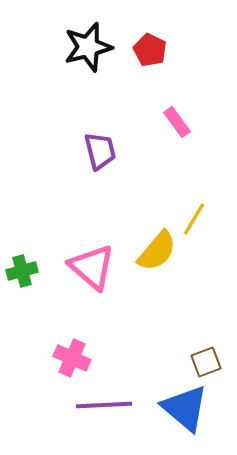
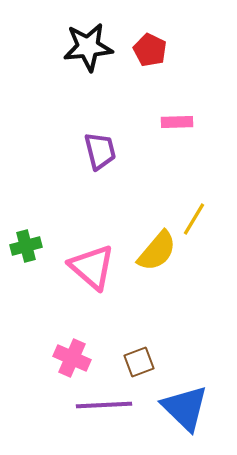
black star: rotated 9 degrees clockwise
pink rectangle: rotated 56 degrees counterclockwise
green cross: moved 4 px right, 25 px up
brown square: moved 67 px left
blue triangle: rotated 4 degrees clockwise
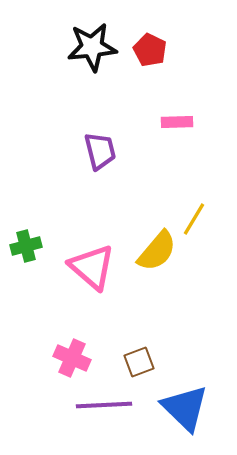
black star: moved 4 px right
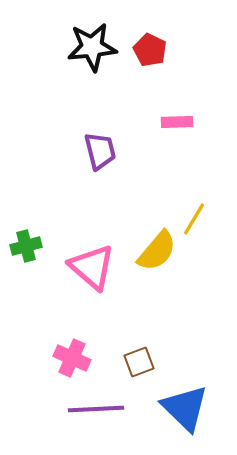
purple line: moved 8 px left, 4 px down
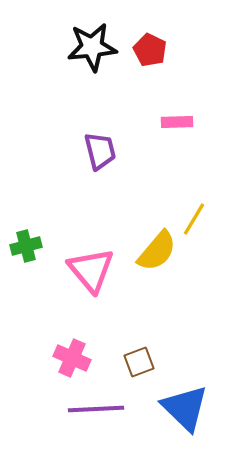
pink triangle: moved 1 px left, 3 px down; rotated 9 degrees clockwise
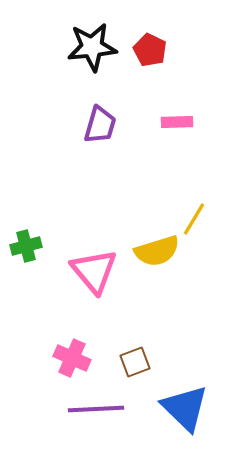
purple trapezoid: moved 26 px up; rotated 30 degrees clockwise
yellow semicircle: rotated 33 degrees clockwise
pink triangle: moved 3 px right, 1 px down
brown square: moved 4 px left
